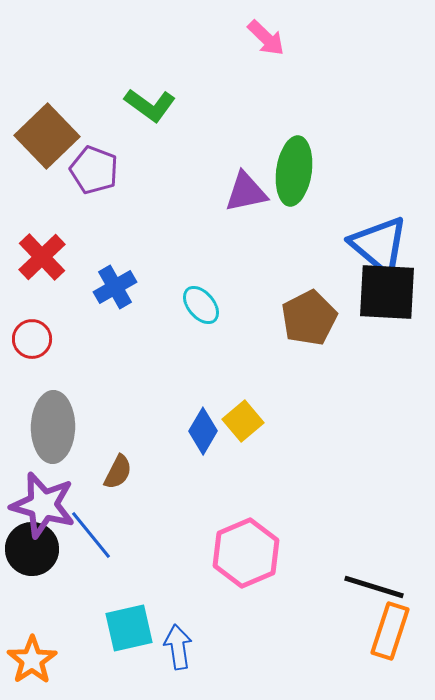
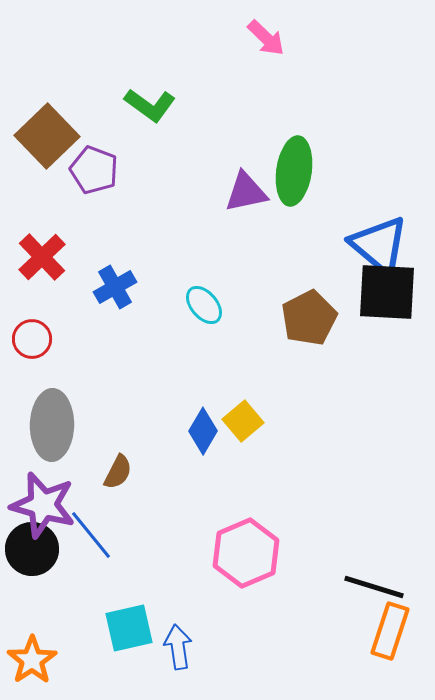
cyan ellipse: moved 3 px right
gray ellipse: moved 1 px left, 2 px up
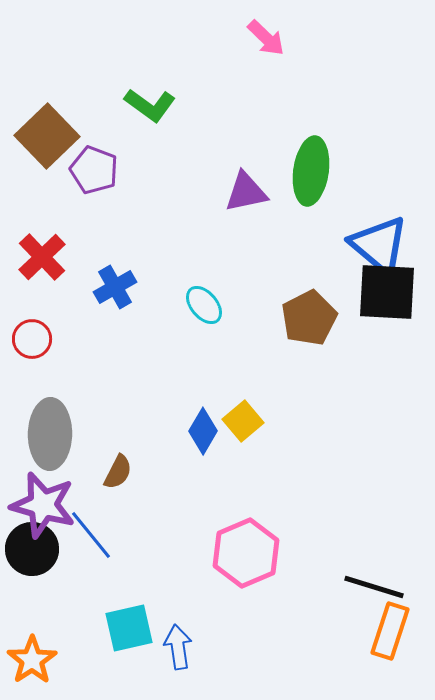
green ellipse: moved 17 px right
gray ellipse: moved 2 px left, 9 px down
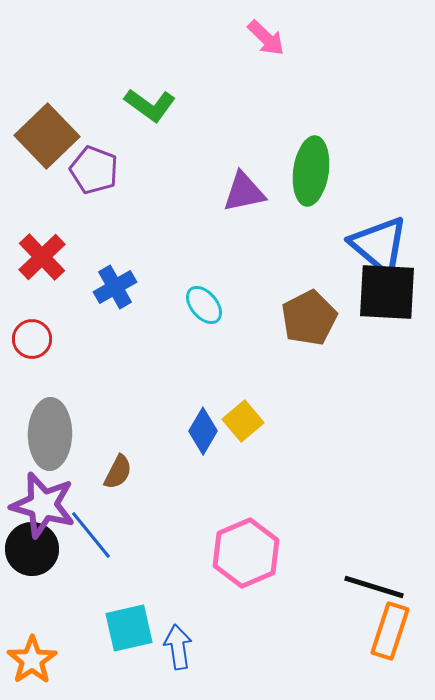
purple triangle: moved 2 px left
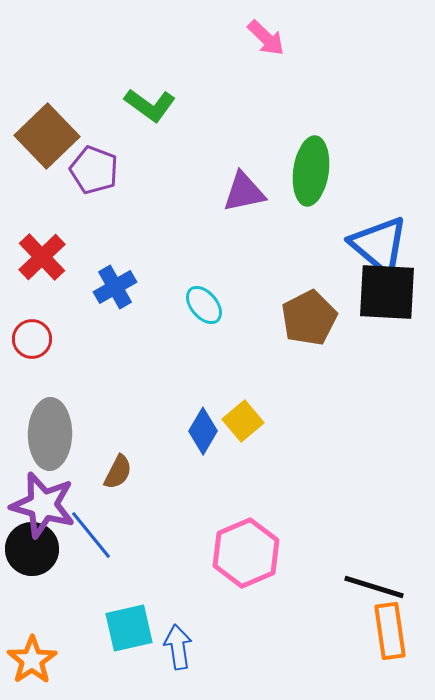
orange rectangle: rotated 26 degrees counterclockwise
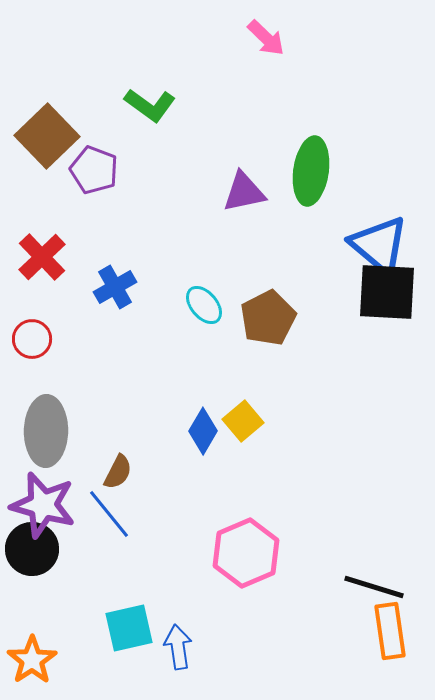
brown pentagon: moved 41 px left
gray ellipse: moved 4 px left, 3 px up
blue line: moved 18 px right, 21 px up
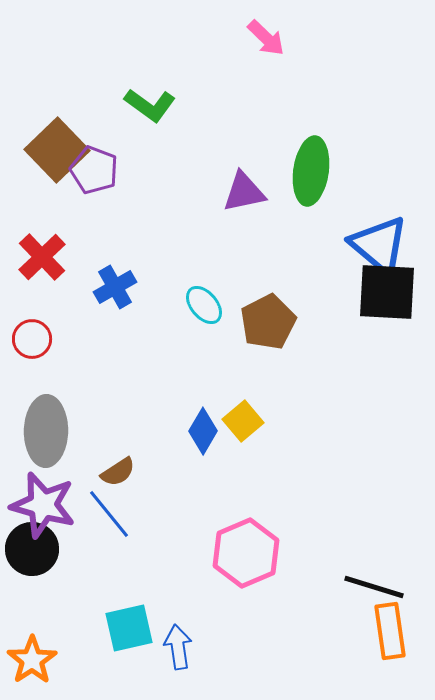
brown square: moved 10 px right, 14 px down
brown pentagon: moved 4 px down
brown semicircle: rotated 30 degrees clockwise
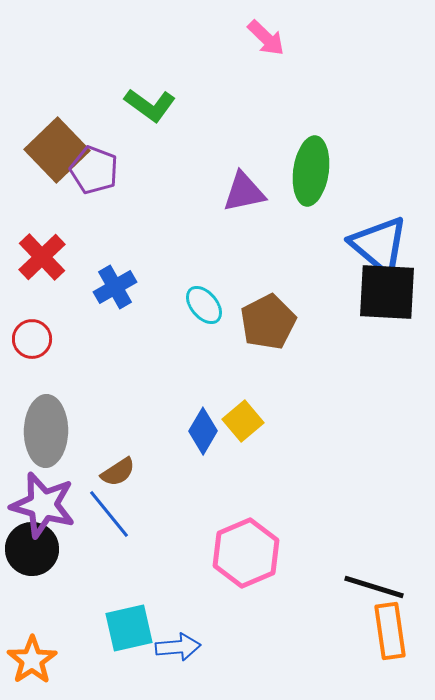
blue arrow: rotated 93 degrees clockwise
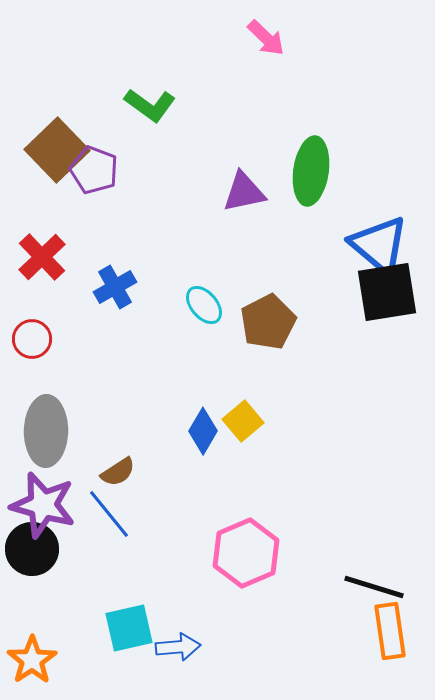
black square: rotated 12 degrees counterclockwise
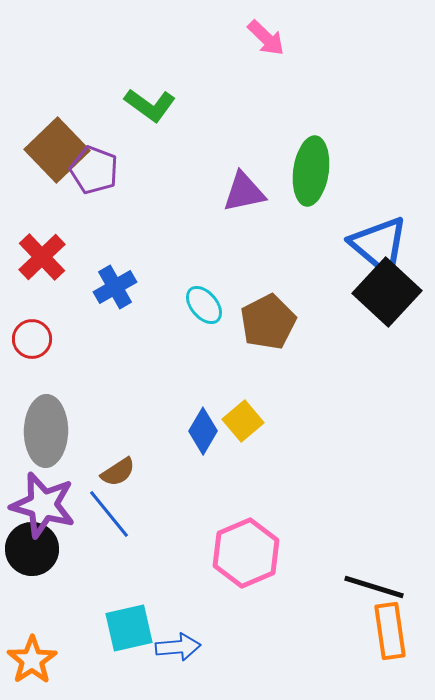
black square: rotated 38 degrees counterclockwise
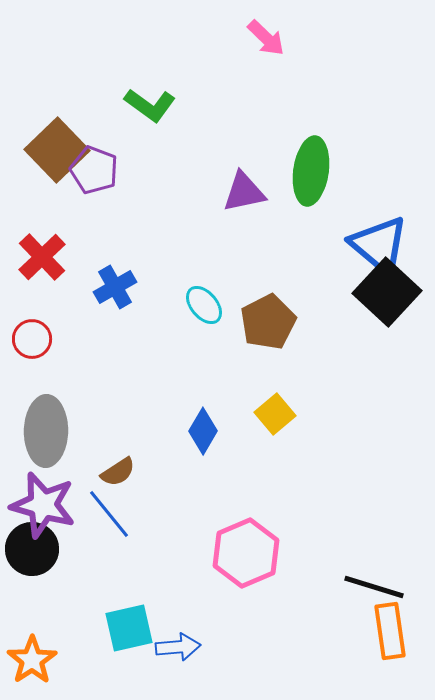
yellow square: moved 32 px right, 7 px up
